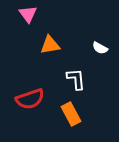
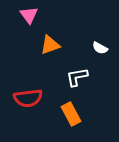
pink triangle: moved 1 px right, 1 px down
orange triangle: rotated 10 degrees counterclockwise
white L-shape: moved 1 px right, 2 px up; rotated 95 degrees counterclockwise
red semicircle: moved 2 px left, 1 px up; rotated 12 degrees clockwise
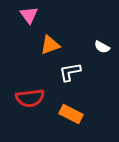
white semicircle: moved 2 px right, 1 px up
white L-shape: moved 7 px left, 5 px up
red semicircle: moved 2 px right
orange rectangle: rotated 35 degrees counterclockwise
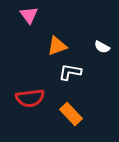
orange triangle: moved 7 px right, 1 px down
white L-shape: rotated 20 degrees clockwise
orange rectangle: rotated 20 degrees clockwise
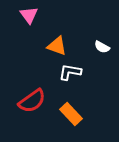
orange triangle: rotated 40 degrees clockwise
red semicircle: moved 2 px right, 3 px down; rotated 28 degrees counterclockwise
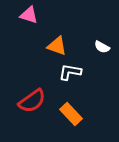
pink triangle: rotated 36 degrees counterclockwise
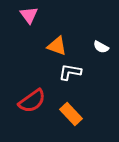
pink triangle: rotated 36 degrees clockwise
white semicircle: moved 1 px left
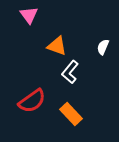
white semicircle: moved 2 px right; rotated 84 degrees clockwise
white L-shape: rotated 60 degrees counterclockwise
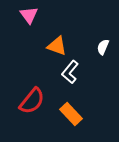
red semicircle: rotated 16 degrees counterclockwise
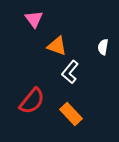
pink triangle: moved 5 px right, 4 px down
white semicircle: rotated 14 degrees counterclockwise
